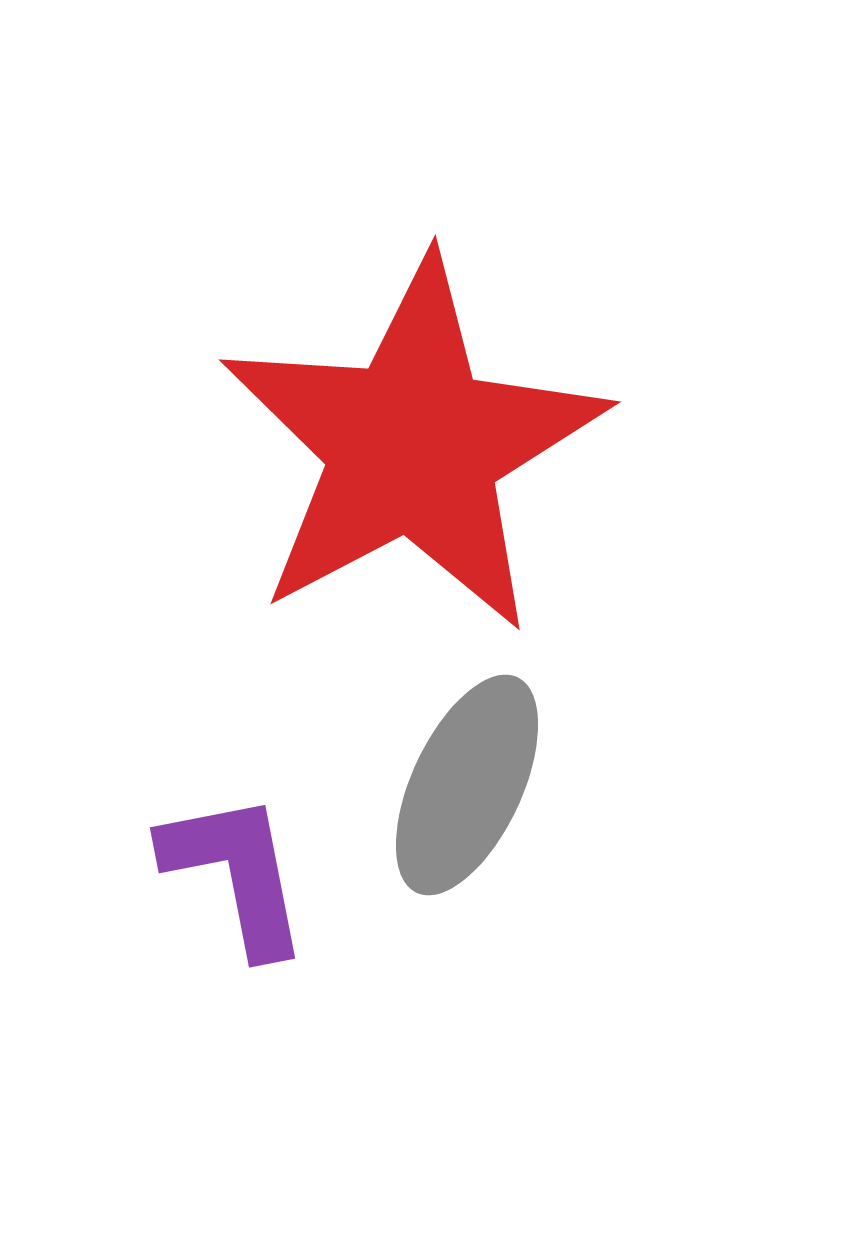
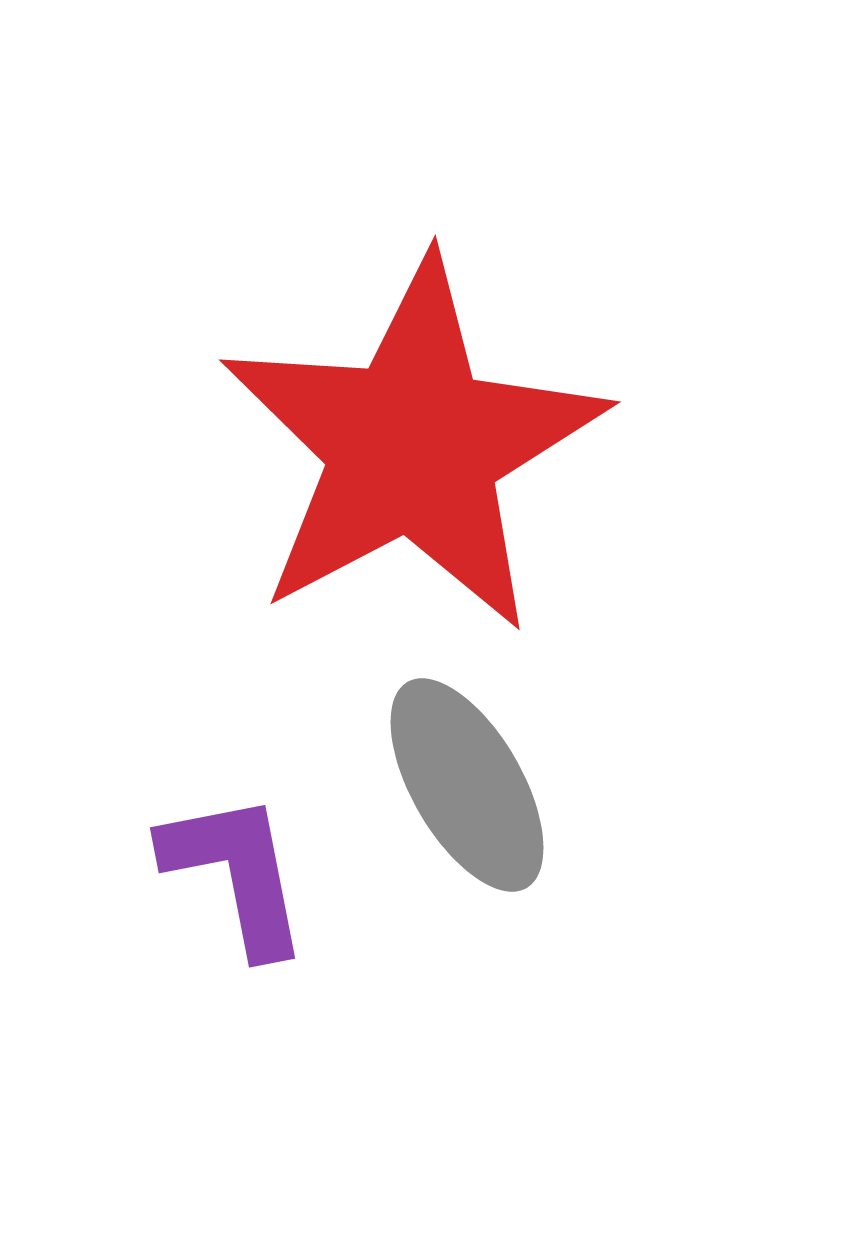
gray ellipse: rotated 55 degrees counterclockwise
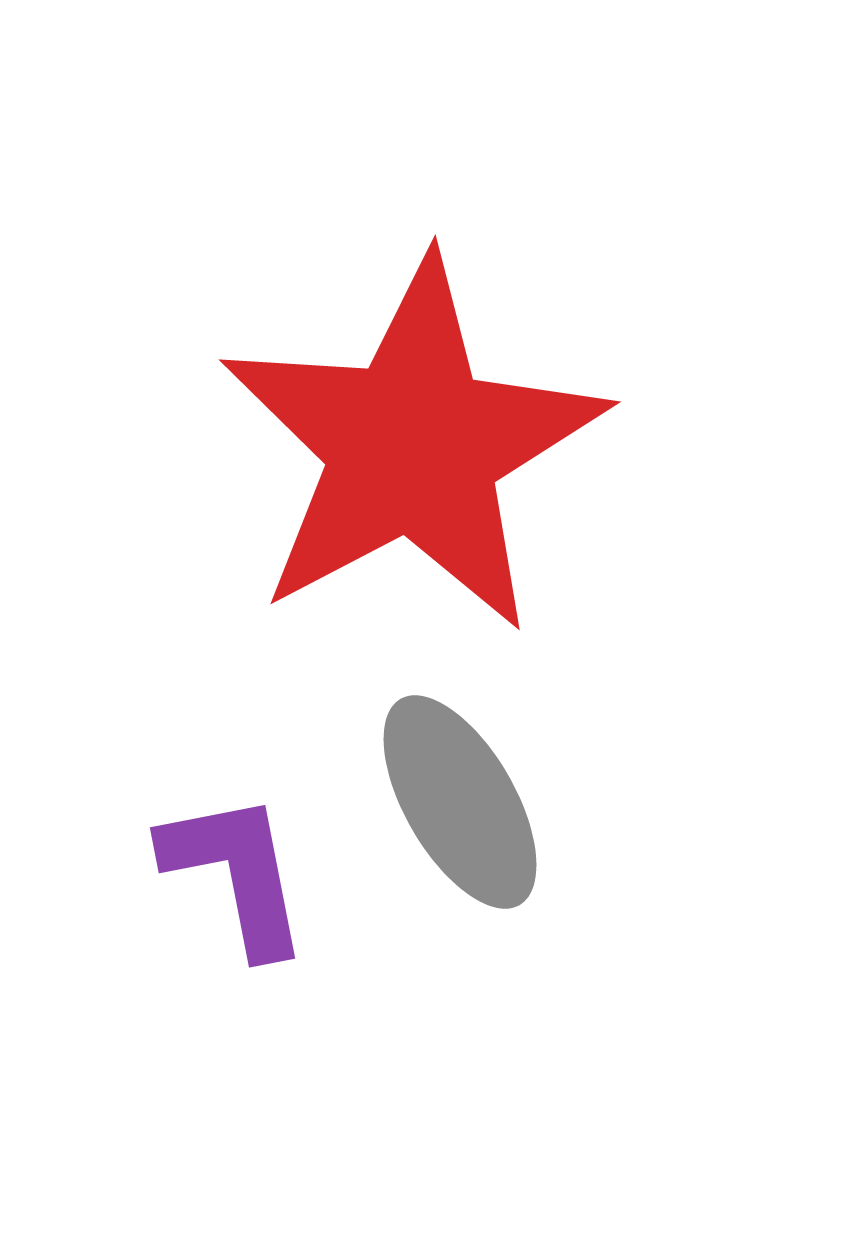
gray ellipse: moved 7 px left, 17 px down
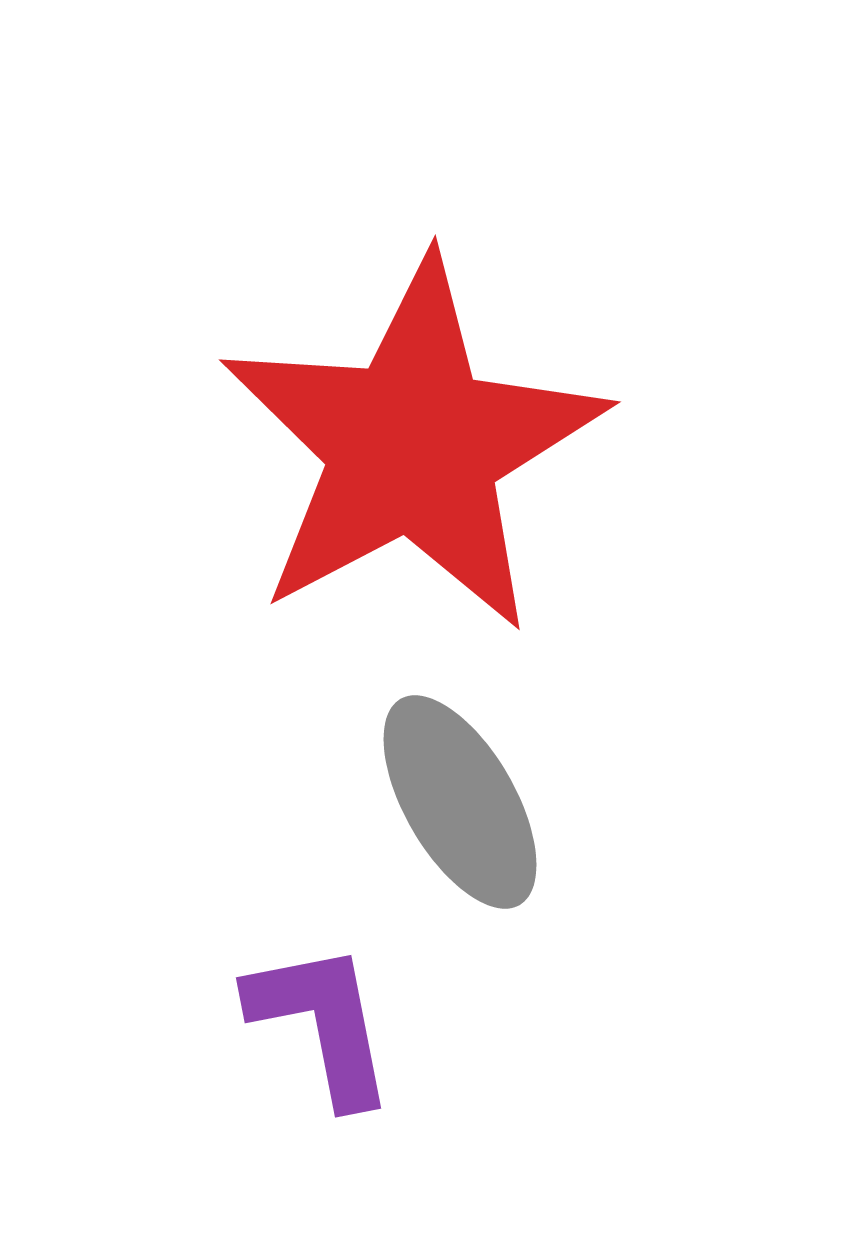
purple L-shape: moved 86 px right, 150 px down
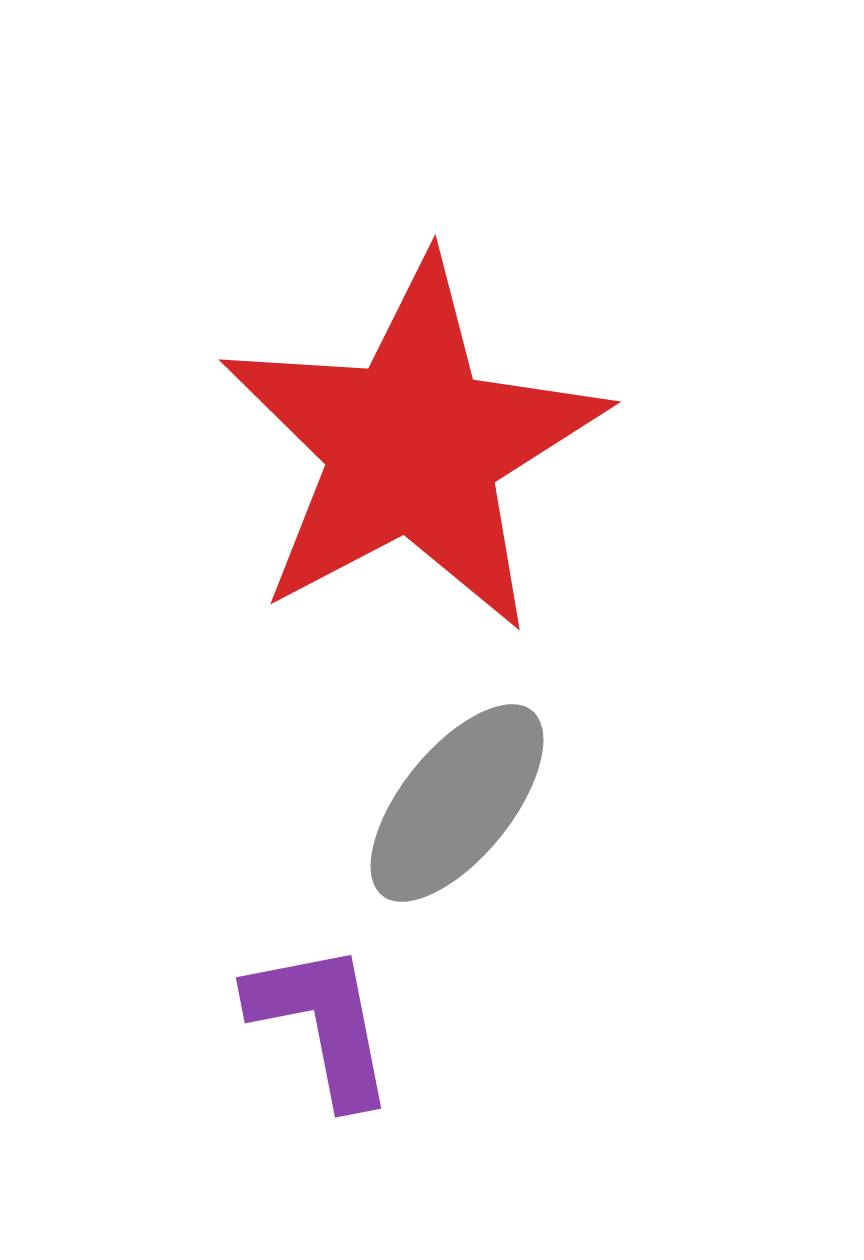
gray ellipse: moved 3 px left, 1 px down; rotated 69 degrees clockwise
